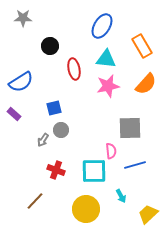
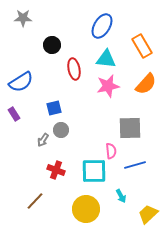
black circle: moved 2 px right, 1 px up
purple rectangle: rotated 16 degrees clockwise
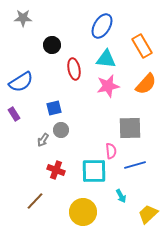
yellow circle: moved 3 px left, 3 px down
